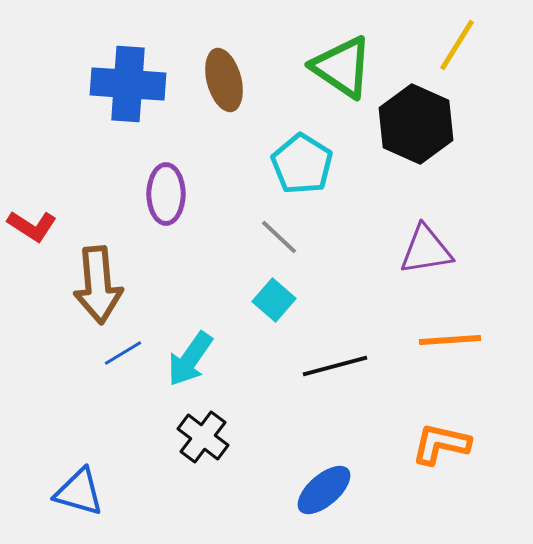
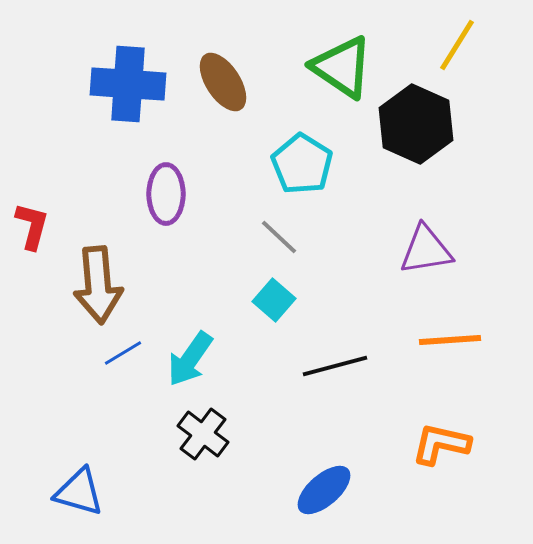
brown ellipse: moved 1 px left, 2 px down; rotated 18 degrees counterclockwise
red L-shape: rotated 108 degrees counterclockwise
black cross: moved 3 px up
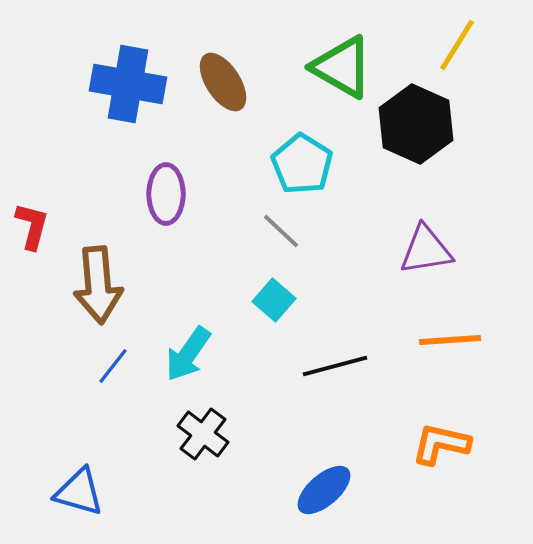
green triangle: rotated 4 degrees counterclockwise
blue cross: rotated 6 degrees clockwise
gray line: moved 2 px right, 6 px up
blue line: moved 10 px left, 13 px down; rotated 21 degrees counterclockwise
cyan arrow: moved 2 px left, 5 px up
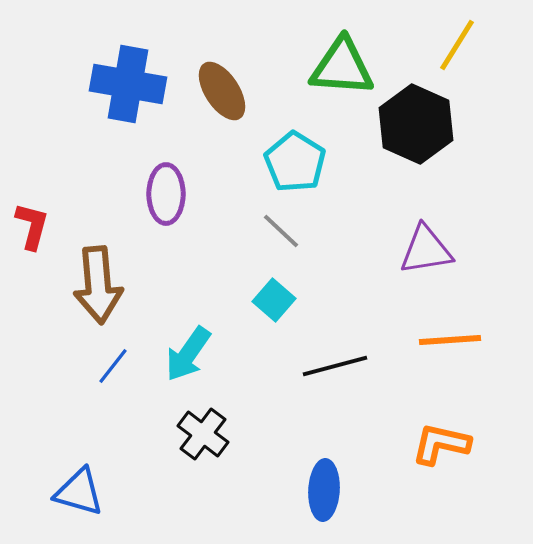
green triangle: rotated 26 degrees counterclockwise
brown ellipse: moved 1 px left, 9 px down
cyan pentagon: moved 7 px left, 2 px up
blue ellipse: rotated 46 degrees counterclockwise
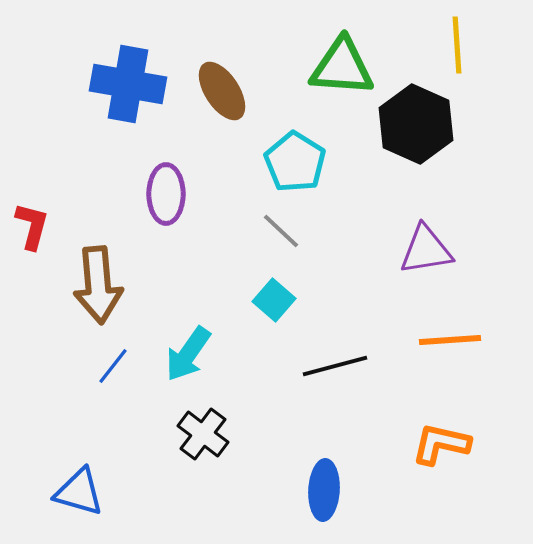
yellow line: rotated 36 degrees counterclockwise
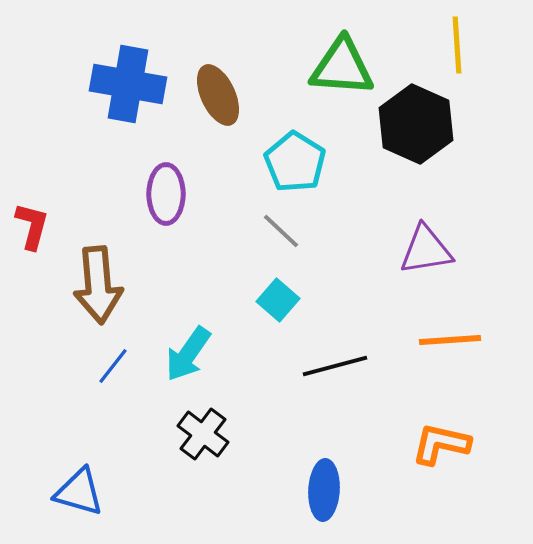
brown ellipse: moved 4 px left, 4 px down; rotated 8 degrees clockwise
cyan square: moved 4 px right
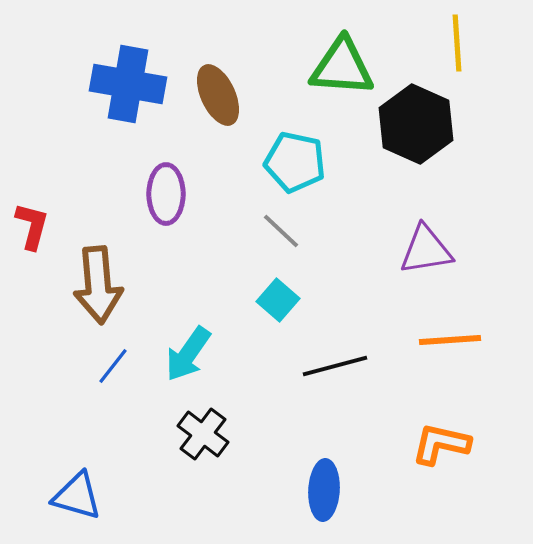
yellow line: moved 2 px up
cyan pentagon: rotated 20 degrees counterclockwise
blue triangle: moved 2 px left, 4 px down
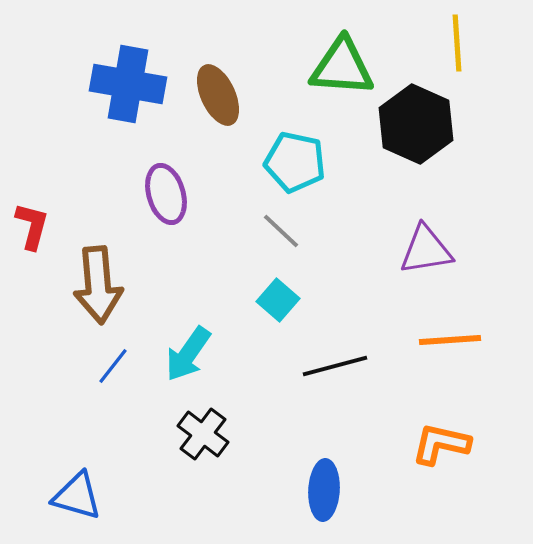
purple ellipse: rotated 16 degrees counterclockwise
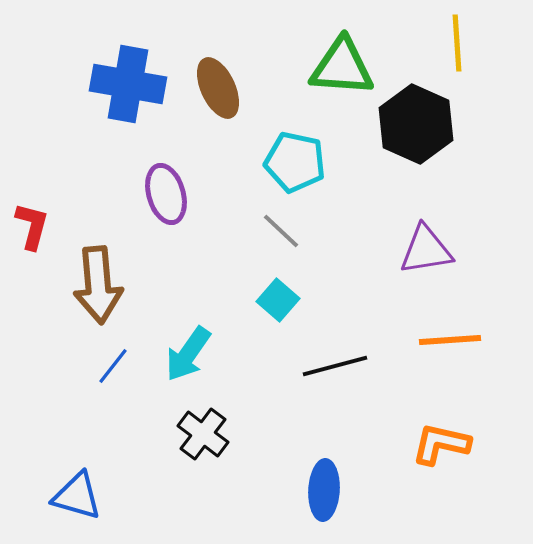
brown ellipse: moved 7 px up
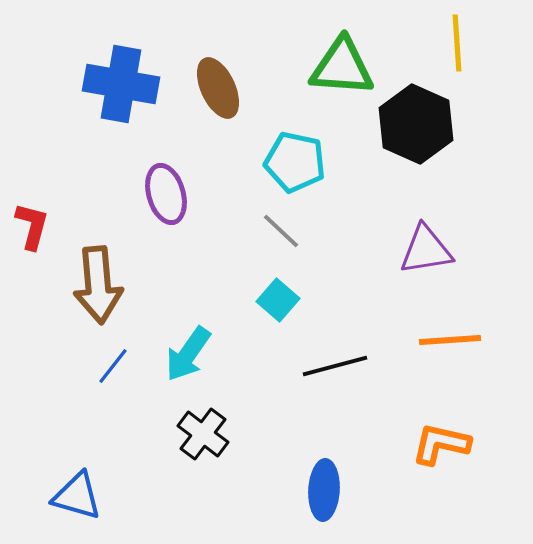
blue cross: moved 7 px left
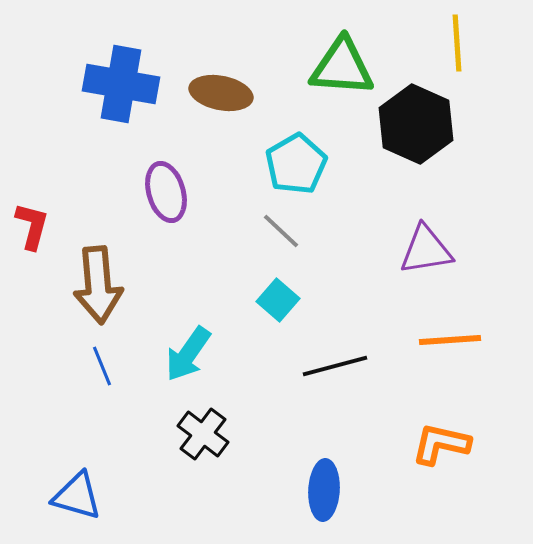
brown ellipse: moved 3 px right, 5 px down; rotated 54 degrees counterclockwise
cyan pentagon: moved 1 px right, 2 px down; rotated 30 degrees clockwise
purple ellipse: moved 2 px up
blue line: moved 11 px left; rotated 60 degrees counterclockwise
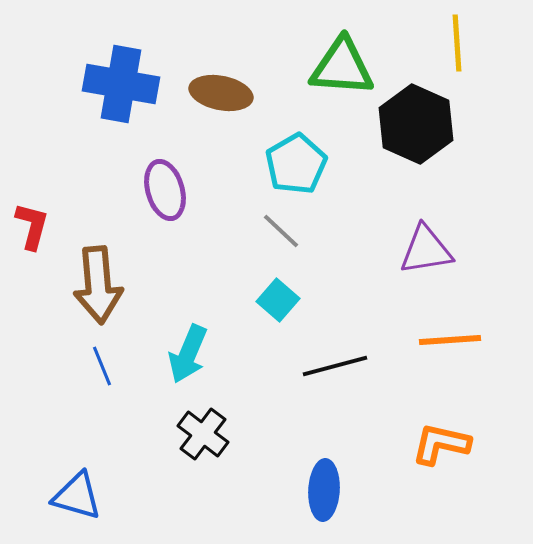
purple ellipse: moved 1 px left, 2 px up
cyan arrow: rotated 12 degrees counterclockwise
